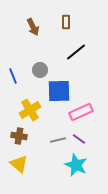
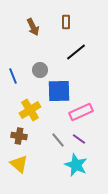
gray line: rotated 63 degrees clockwise
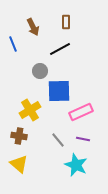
black line: moved 16 px left, 3 px up; rotated 10 degrees clockwise
gray circle: moved 1 px down
blue line: moved 32 px up
purple line: moved 4 px right; rotated 24 degrees counterclockwise
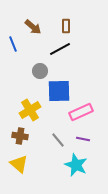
brown rectangle: moved 4 px down
brown arrow: rotated 24 degrees counterclockwise
brown cross: moved 1 px right
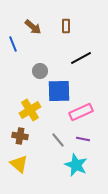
black line: moved 21 px right, 9 px down
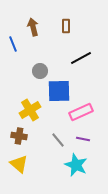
brown arrow: rotated 144 degrees counterclockwise
brown cross: moved 1 px left
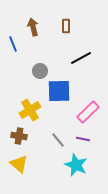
pink rectangle: moved 7 px right; rotated 20 degrees counterclockwise
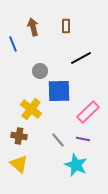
yellow cross: moved 1 px right, 1 px up; rotated 20 degrees counterclockwise
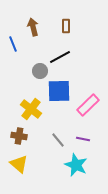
black line: moved 21 px left, 1 px up
pink rectangle: moved 7 px up
